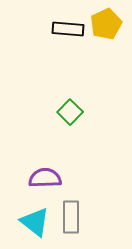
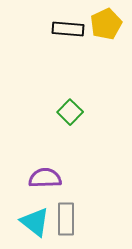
gray rectangle: moved 5 px left, 2 px down
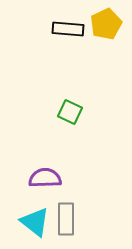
green square: rotated 20 degrees counterclockwise
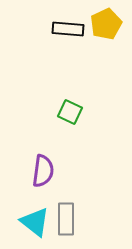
purple semicircle: moved 2 px left, 7 px up; rotated 100 degrees clockwise
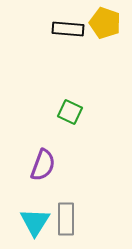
yellow pentagon: moved 1 px left, 1 px up; rotated 28 degrees counterclockwise
purple semicircle: moved 6 px up; rotated 12 degrees clockwise
cyan triangle: rotated 24 degrees clockwise
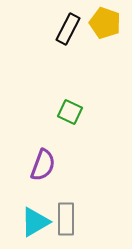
black rectangle: rotated 68 degrees counterclockwise
cyan triangle: rotated 28 degrees clockwise
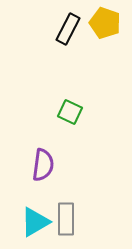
purple semicircle: rotated 12 degrees counterclockwise
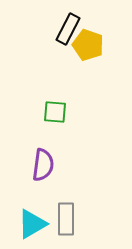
yellow pentagon: moved 17 px left, 22 px down
green square: moved 15 px left; rotated 20 degrees counterclockwise
cyan triangle: moved 3 px left, 2 px down
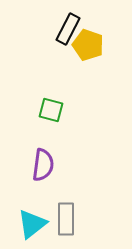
green square: moved 4 px left, 2 px up; rotated 10 degrees clockwise
cyan triangle: rotated 8 degrees counterclockwise
